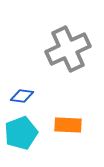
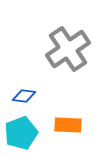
gray cross: rotated 9 degrees counterclockwise
blue diamond: moved 2 px right
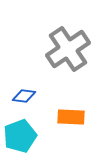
orange rectangle: moved 3 px right, 8 px up
cyan pentagon: moved 1 px left, 3 px down
